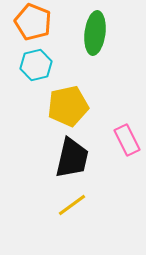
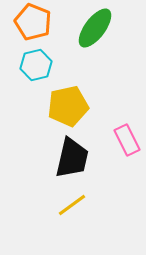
green ellipse: moved 5 px up; rotated 30 degrees clockwise
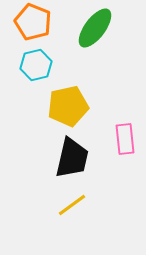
pink rectangle: moved 2 px left, 1 px up; rotated 20 degrees clockwise
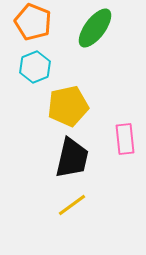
cyan hexagon: moved 1 px left, 2 px down; rotated 8 degrees counterclockwise
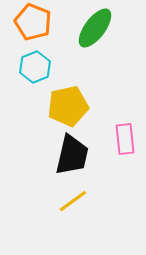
black trapezoid: moved 3 px up
yellow line: moved 1 px right, 4 px up
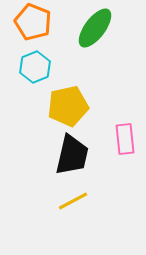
yellow line: rotated 8 degrees clockwise
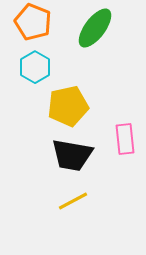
cyan hexagon: rotated 8 degrees counterclockwise
black trapezoid: rotated 87 degrees clockwise
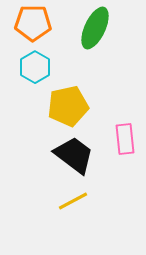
orange pentagon: moved 1 px down; rotated 21 degrees counterclockwise
green ellipse: rotated 12 degrees counterclockwise
black trapezoid: moved 2 px right; rotated 153 degrees counterclockwise
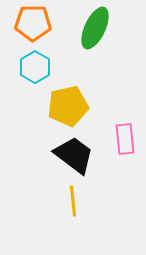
yellow line: rotated 68 degrees counterclockwise
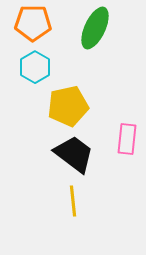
pink rectangle: moved 2 px right; rotated 12 degrees clockwise
black trapezoid: moved 1 px up
